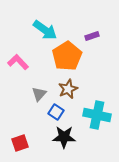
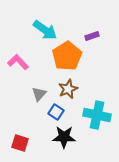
red square: rotated 36 degrees clockwise
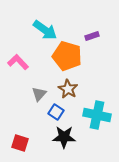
orange pentagon: rotated 24 degrees counterclockwise
brown star: rotated 18 degrees counterclockwise
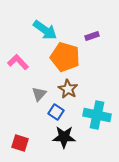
orange pentagon: moved 2 px left, 1 px down
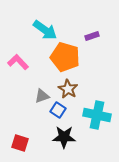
gray triangle: moved 3 px right, 2 px down; rotated 28 degrees clockwise
blue square: moved 2 px right, 2 px up
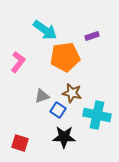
orange pentagon: rotated 24 degrees counterclockwise
pink L-shape: rotated 80 degrees clockwise
brown star: moved 4 px right, 4 px down; rotated 18 degrees counterclockwise
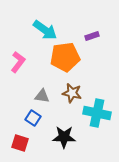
gray triangle: rotated 28 degrees clockwise
blue square: moved 25 px left, 8 px down
cyan cross: moved 2 px up
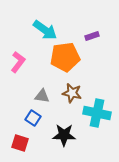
black star: moved 2 px up
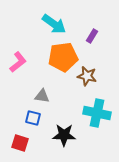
cyan arrow: moved 9 px right, 6 px up
purple rectangle: rotated 40 degrees counterclockwise
orange pentagon: moved 2 px left
pink L-shape: rotated 15 degrees clockwise
brown star: moved 15 px right, 17 px up
blue square: rotated 21 degrees counterclockwise
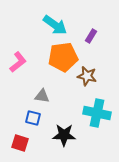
cyan arrow: moved 1 px right, 1 px down
purple rectangle: moved 1 px left
